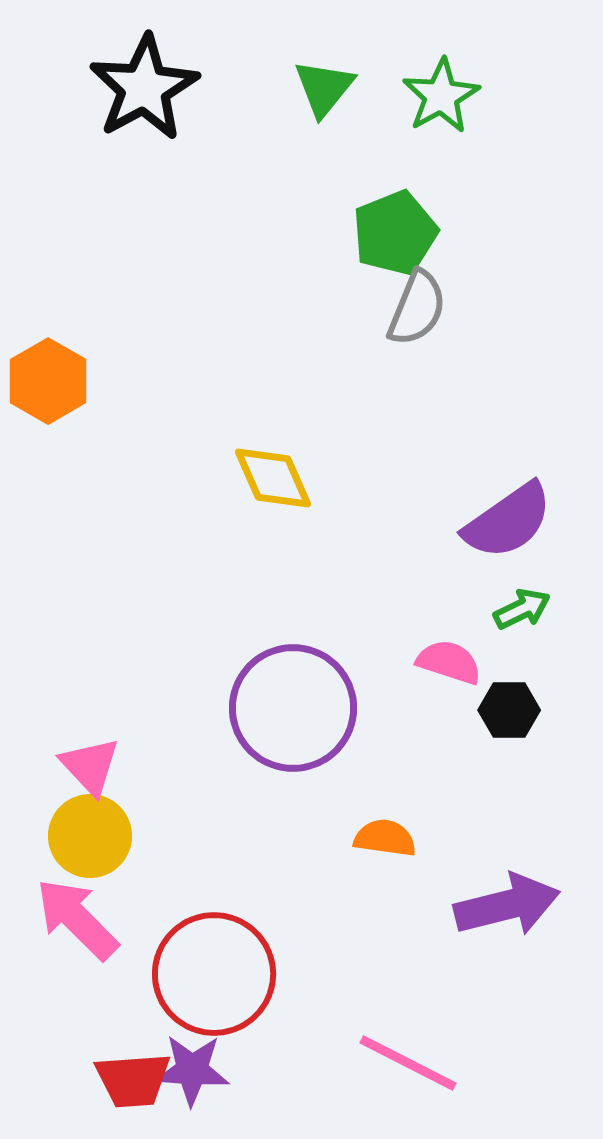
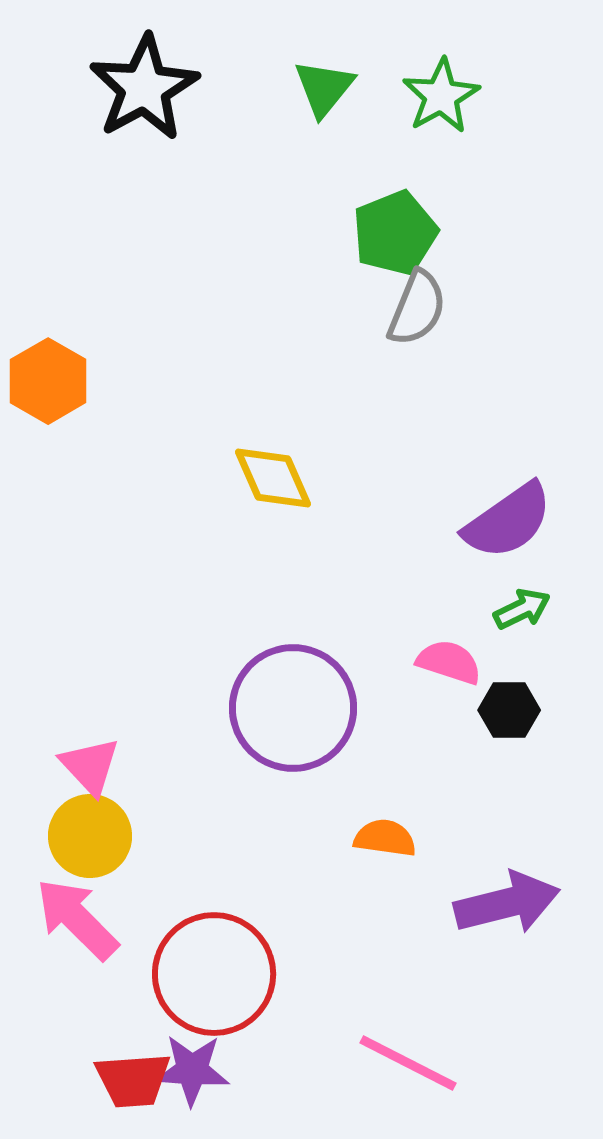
purple arrow: moved 2 px up
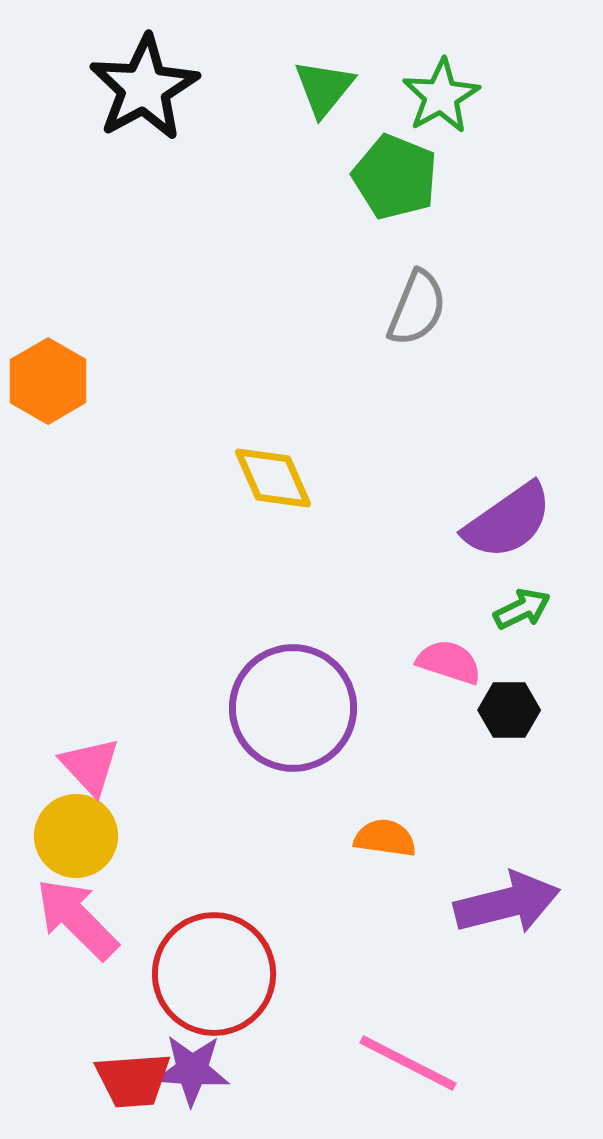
green pentagon: moved 56 px up; rotated 28 degrees counterclockwise
yellow circle: moved 14 px left
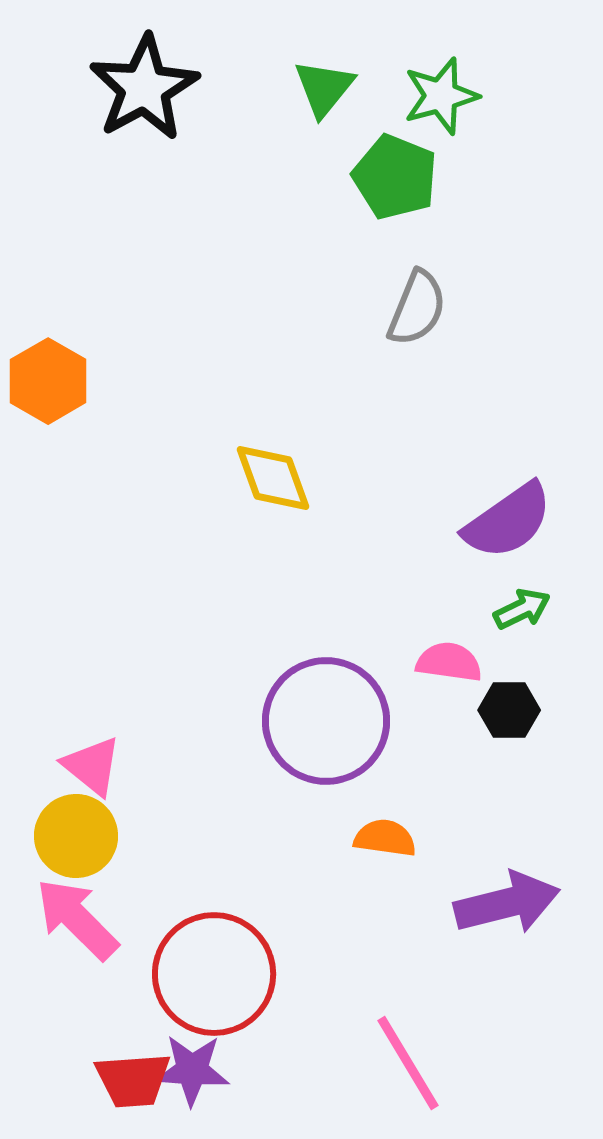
green star: rotated 14 degrees clockwise
yellow diamond: rotated 4 degrees clockwise
pink semicircle: rotated 10 degrees counterclockwise
purple circle: moved 33 px right, 13 px down
pink triangle: moved 2 px right; rotated 8 degrees counterclockwise
pink line: rotated 32 degrees clockwise
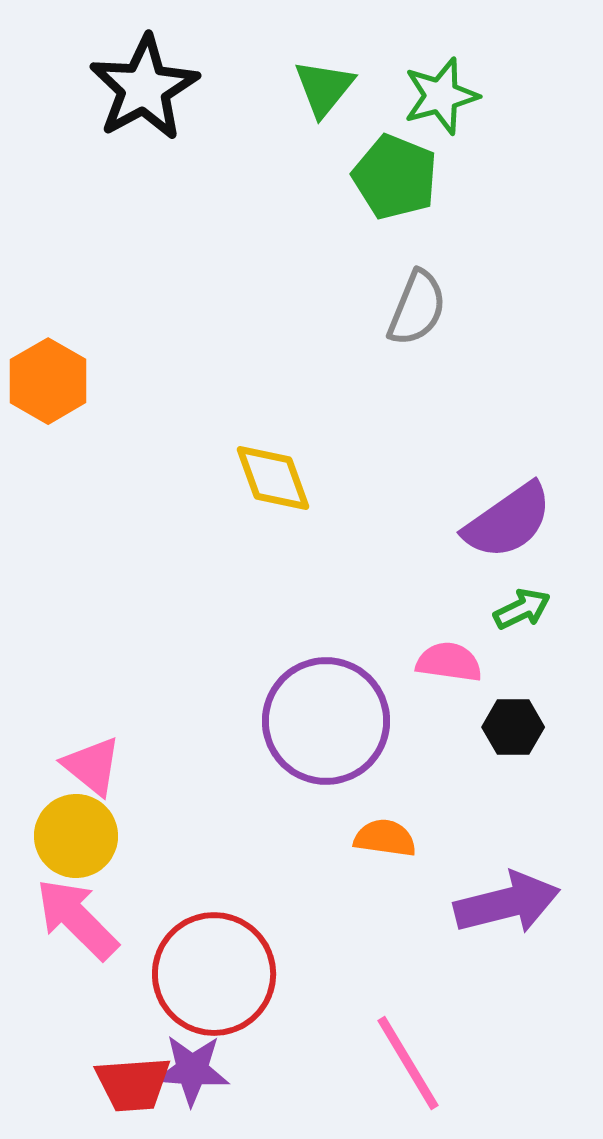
black hexagon: moved 4 px right, 17 px down
red trapezoid: moved 4 px down
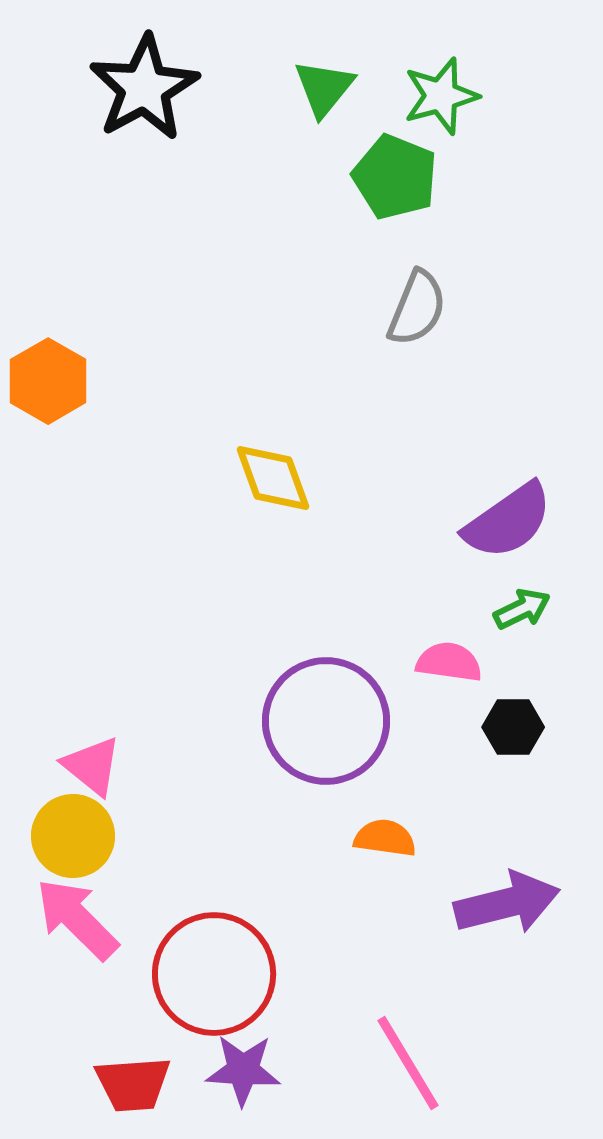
yellow circle: moved 3 px left
purple star: moved 51 px right
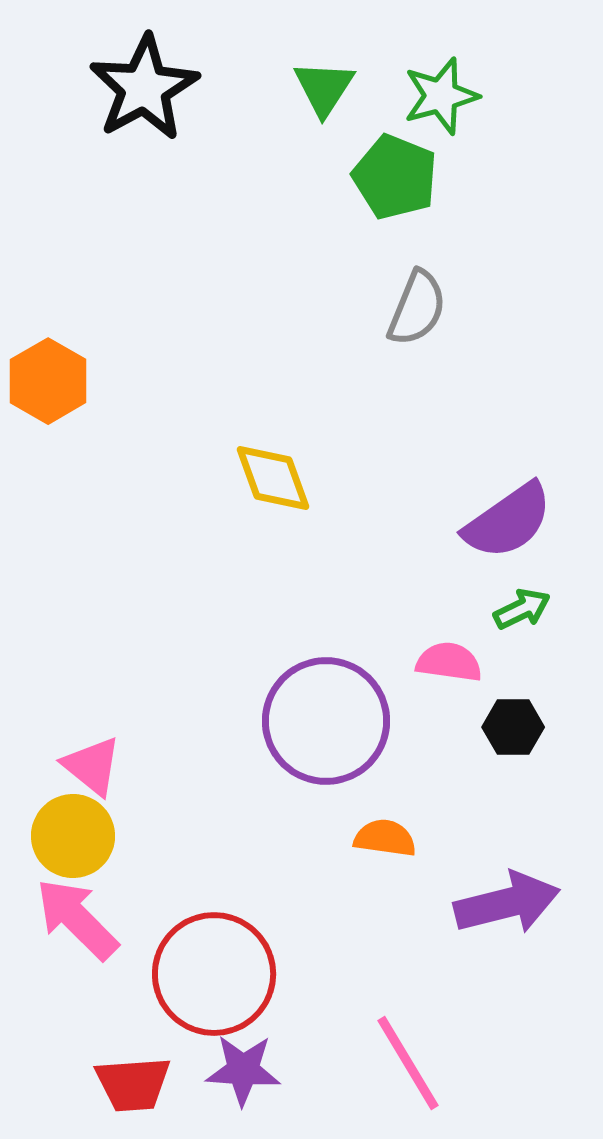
green triangle: rotated 6 degrees counterclockwise
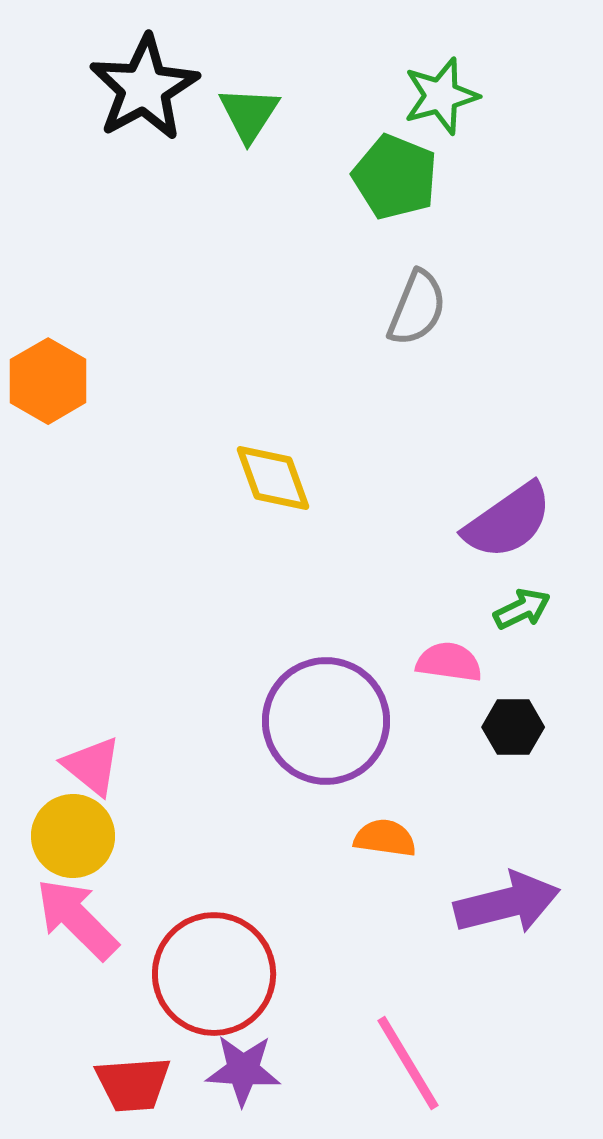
green triangle: moved 75 px left, 26 px down
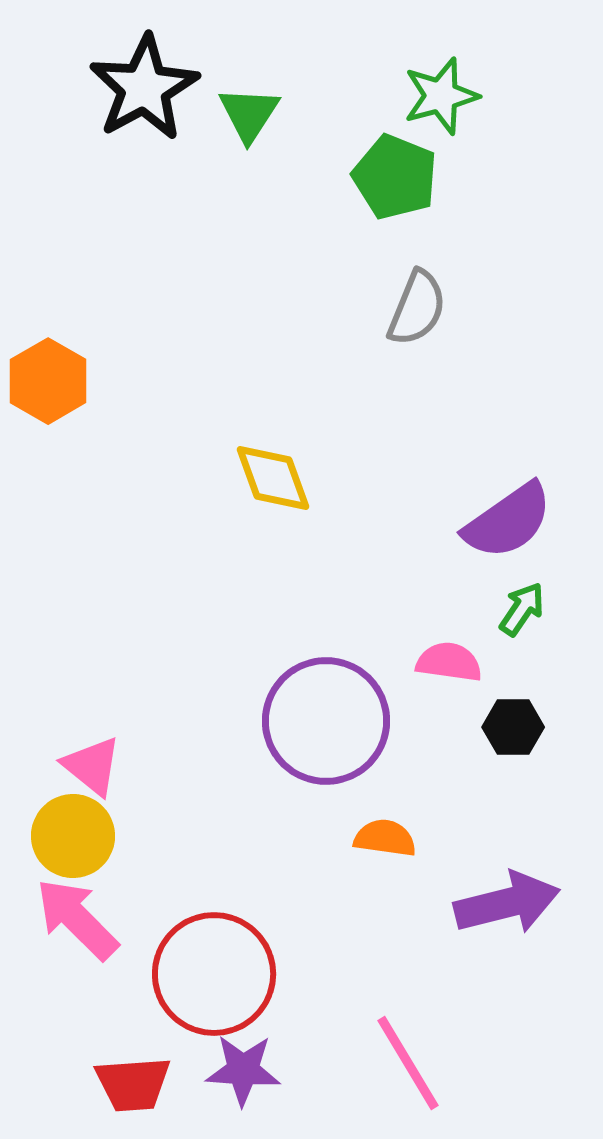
green arrow: rotated 30 degrees counterclockwise
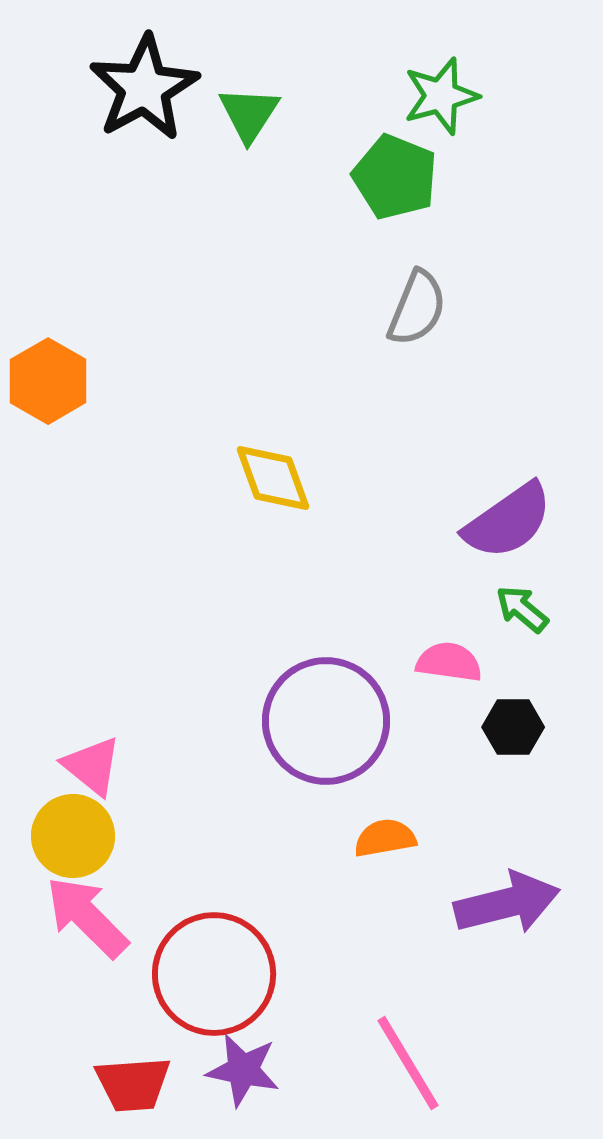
green arrow: rotated 84 degrees counterclockwise
orange semicircle: rotated 18 degrees counterclockwise
pink arrow: moved 10 px right, 2 px up
purple star: rotated 8 degrees clockwise
